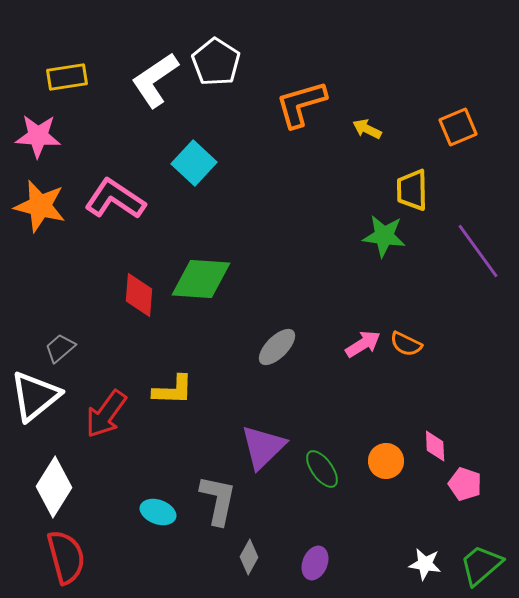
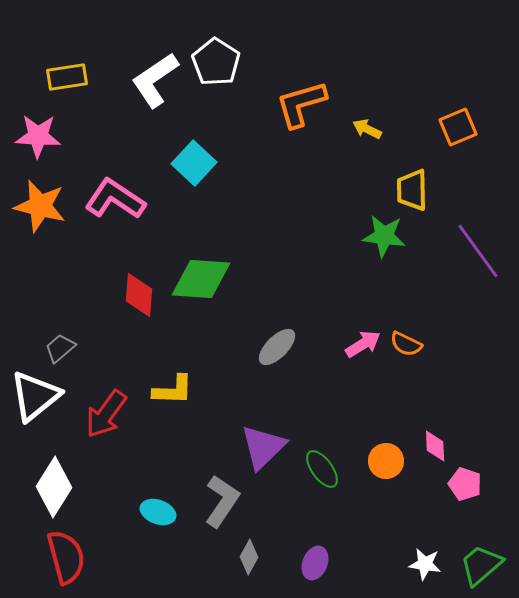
gray L-shape: moved 4 px right, 1 px down; rotated 22 degrees clockwise
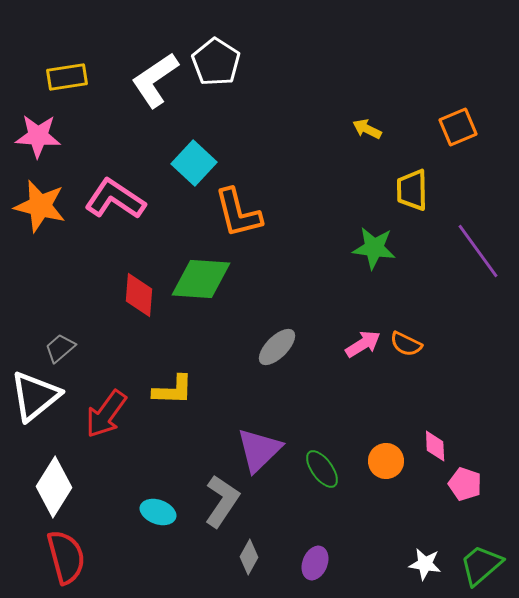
orange L-shape: moved 63 px left, 109 px down; rotated 88 degrees counterclockwise
green star: moved 10 px left, 12 px down
purple triangle: moved 4 px left, 3 px down
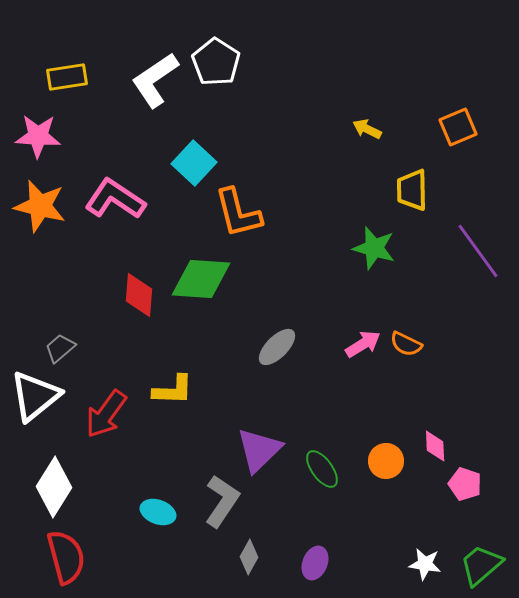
green star: rotated 9 degrees clockwise
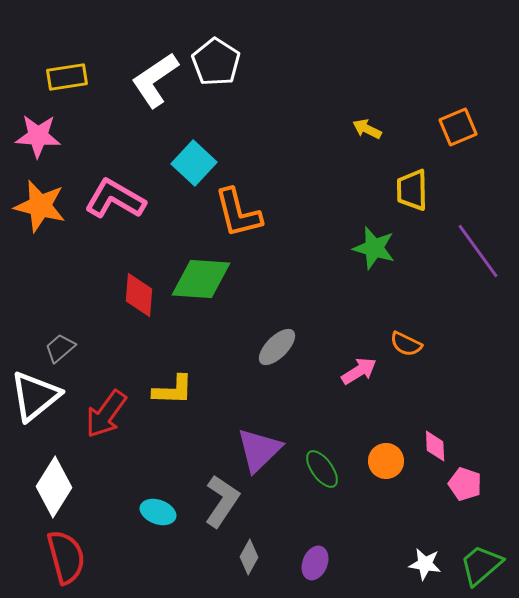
pink L-shape: rotated 4 degrees counterclockwise
pink arrow: moved 4 px left, 27 px down
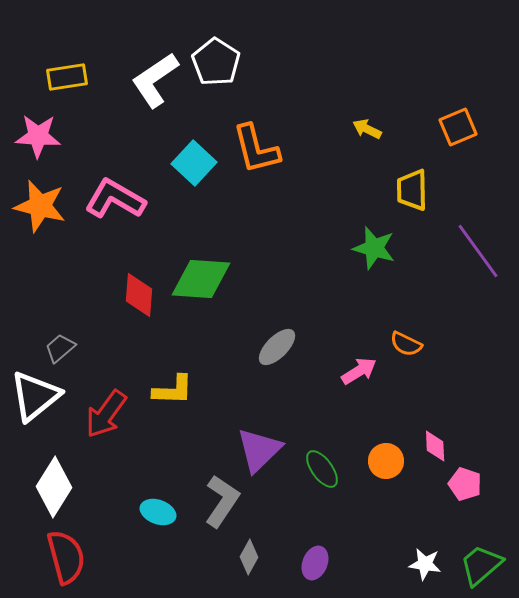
orange L-shape: moved 18 px right, 64 px up
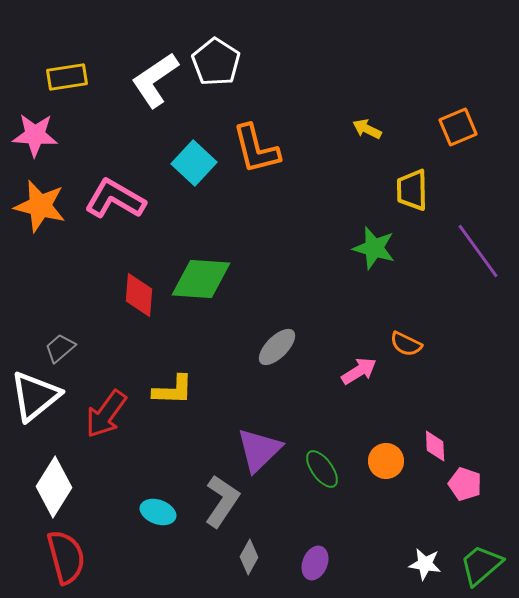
pink star: moved 3 px left, 1 px up
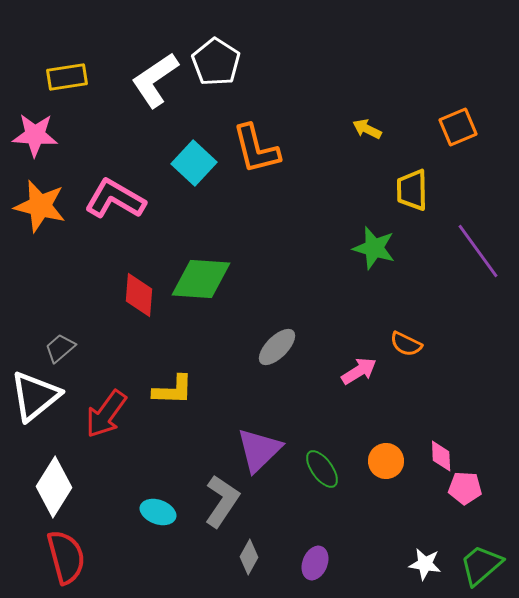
pink diamond: moved 6 px right, 10 px down
pink pentagon: moved 4 px down; rotated 16 degrees counterclockwise
